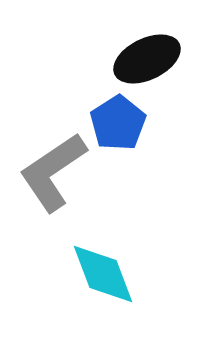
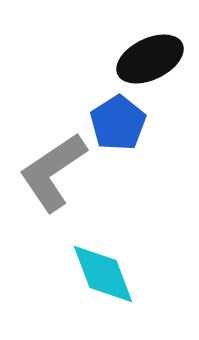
black ellipse: moved 3 px right
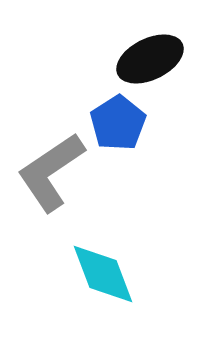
gray L-shape: moved 2 px left
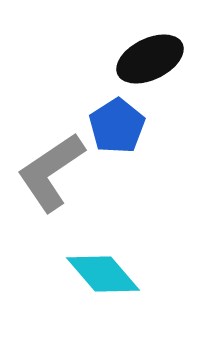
blue pentagon: moved 1 px left, 3 px down
cyan diamond: rotated 20 degrees counterclockwise
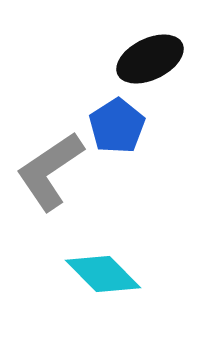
gray L-shape: moved 1 px left, 1 px up
cyan diamond: rotated 4 degrees counterclockwise
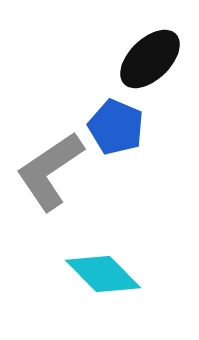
black ellipse: rotated 18 degrees counterclockwise
blue pentagon: moved 1 px left, 1 px down; rotated 16 degrees counterclockwise
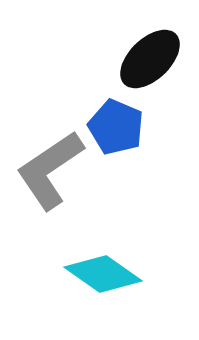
gray L-shape: moved 1 px up
cyan diamond: rotated 10 degrees counterclockwise
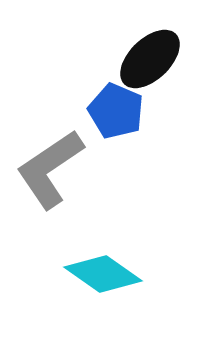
blue pentagon: moved 16 px up
gray L-shape: moved 1 px up
